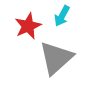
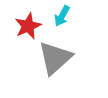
gray triangle: moved 1 px left
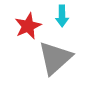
cyan arrow: rotated 30 degrees counterclockwise
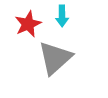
red star: moved 2 px up
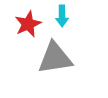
gray triangle: rotated 33 degrees clockwise
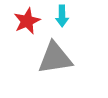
red star: moved 1 px left, 3 px up
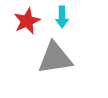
cyan arrow: moved 1 px down
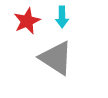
gray triangle: moved 1 px right; rotated 42 degrees clockwise
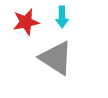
red star: moved 1 px left, 1 px down; rotated 12 degrees clockwise
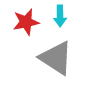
cyan arrow: moved 2 px left, 1 px up
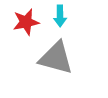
gray triangle: rotated 18 degrees counterclockwise
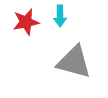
gray triangle: moved 18 px right, 4 px down
